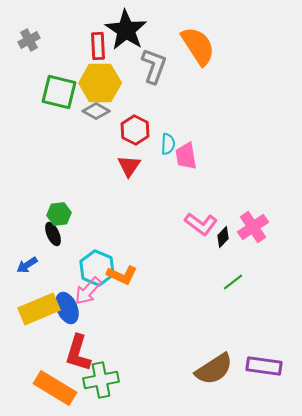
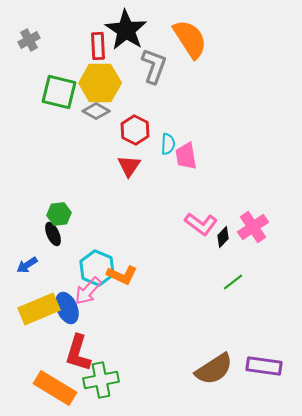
orange semicircle: moved 8 px left, 7 px up
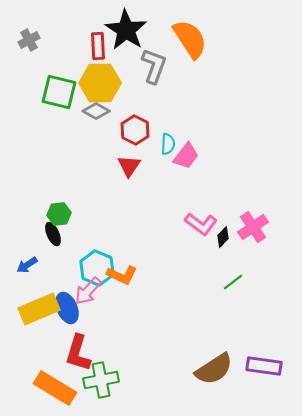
pink trapezoid: rotated 132 degrees counterclockwise
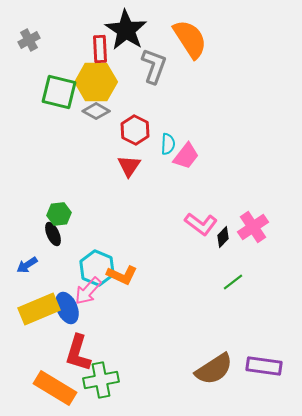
red rectangle: moved 2 px right, 3 px down
yellow hexagon: moved 4 px left, 1 px up
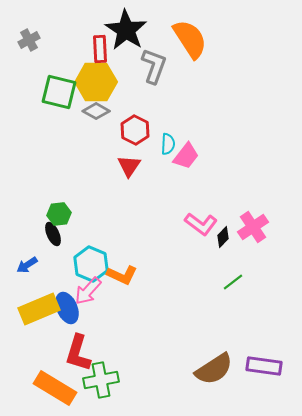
cyan hexagon: moved 6 px left, 4 px up
